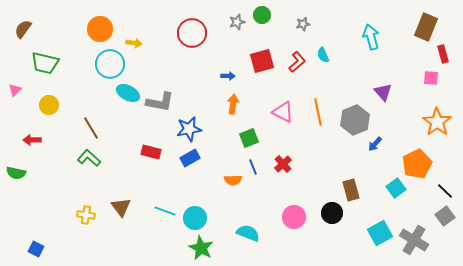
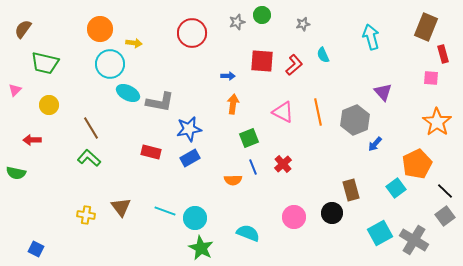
red square at (262, 61): rotated 20 degrees clockwise
red L-shape at (297, 62): moved 3 px left, 3 px down
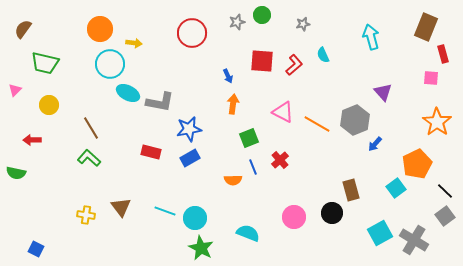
blue arrow at (228, 76): rotated 64 degrees clockwise
orange line at (318, 112): moved 1 px left, 12 px down; rotated 48 degrees counterclockwise
red cross at (283, 164): moved 3 px left, 4 px up
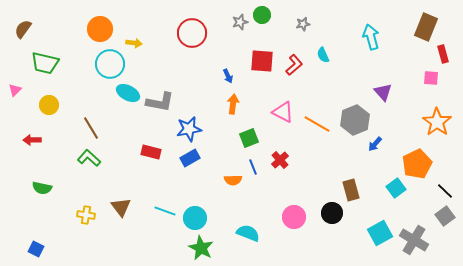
gray star at (237, 22): moved 3 px right
green semicircle at (16, 173): moved 26 px right, 15 px down
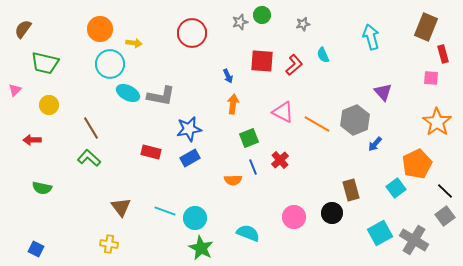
gray L-shape at (160, 102): moved 1 px right, 6 px up
yellow cross at (86, 215): moved 23 px right, 29 px down
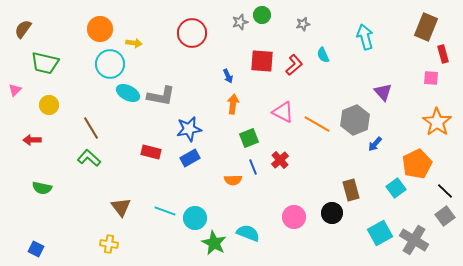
cyan arrow at (371, 37): moved 6 px left
green star at (201, 248): moved 13 px right, 5 px up
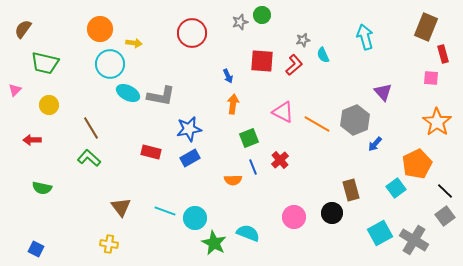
gray star at (303, 24): moved 16 px down
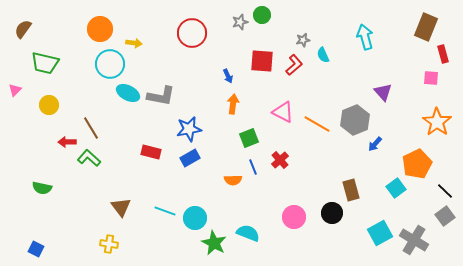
red arrow at (32, 140): moved 35 px right, 2 px down
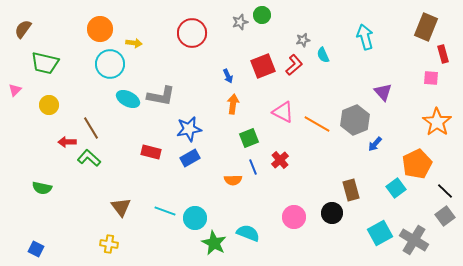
red square at (262, 61): moved 1 px right, 5 px down; rotated 25 degrees counterclockwise
cyan ellipse at (128, 93): moved 6 px down
